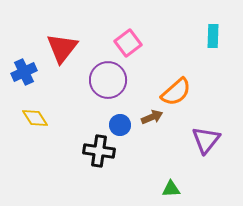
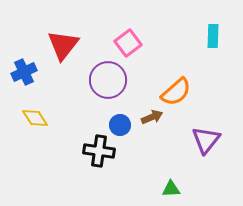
red triangle: moved 1 px right, 3 px up
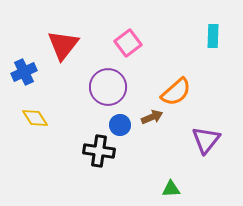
purple circle: moved 7 px down
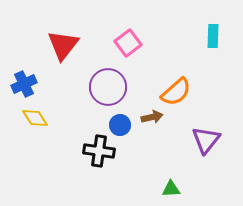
blue cross: moved 12 px down
brown arrow: rotated 10 degrees clockwise
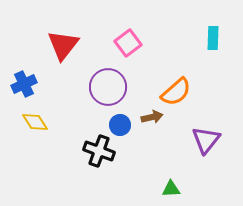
cyan rectangle: moved 2 px down
yellow diamond: moved 4 px down
black cross: rotated 12 degrees clockwise
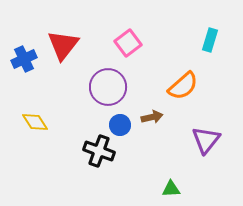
cyan rectangle: moved 3 px left, 2 px down; rotated 15 degrees clockwise
blue cross: moved 25 px up
orange semicircle: moved 7 px right, 6 px up
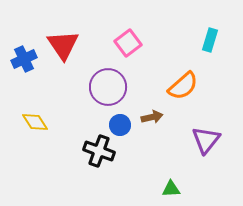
red triangle: rotated 12 degrees counterclockwise
